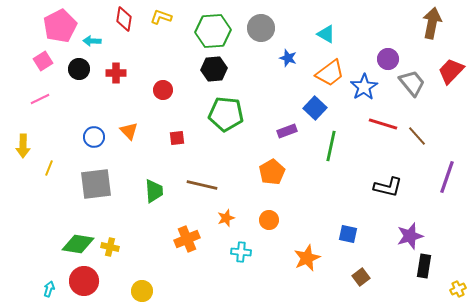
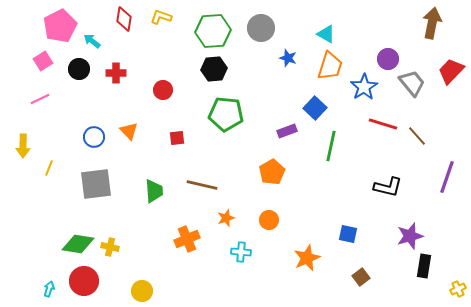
cyan arrow at (92, 41): rotated 36 degrees clockwise
orange trapezoid at (330, 73): moved 7 px up; rotated 36 degrees counterclockwise
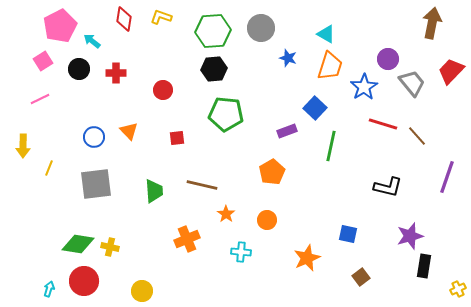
orange star at (226, 218): moved 4 px up; rotated 18 degrees counterclockwise
orange circle at (269, 220): moved 2 px left
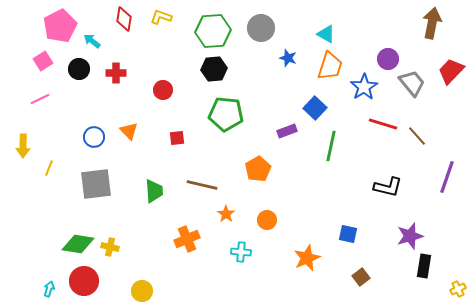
orange pentagon at (272, 172): moved 14 px left, 3 px up
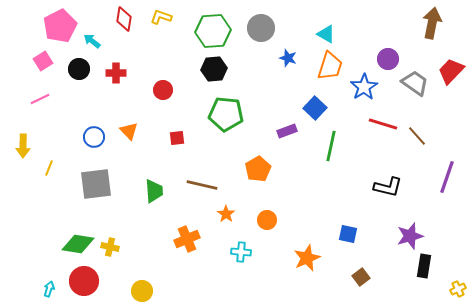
gray trapezoid at (412, 83): moved 3 px right; rotated 16 degrees counterclockwise
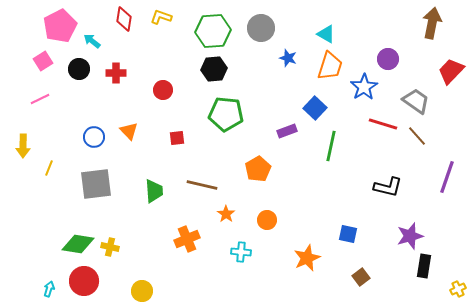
gray trapezoid at (415, 83): moved 1 px right, 18 px down
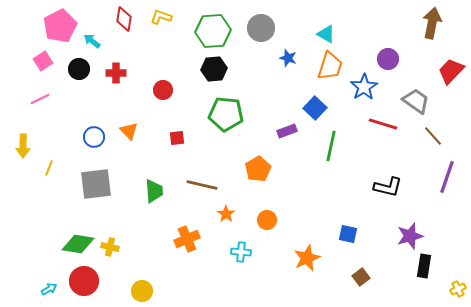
brown line at (417, 136): moved 16 px right
cyan arrow at (49, 289): rotated 42 degrees clockwise
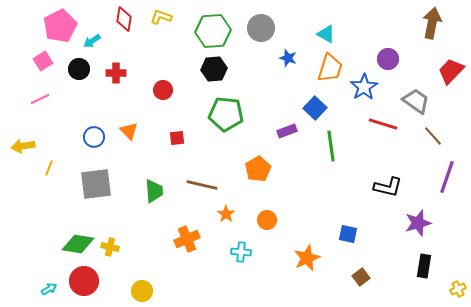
cyan arrow at (92, 41): rotated 72 degrees counterclockwise
orange trapezoid at (330, 66): moved 2 px down
yellow arrow at (23, 146): rotated 80 degrees clockwise
green line at (331, 146): rotated 20 degrees counterclockwise
purple star at (410, 236): moved 8 px right, 13 px up
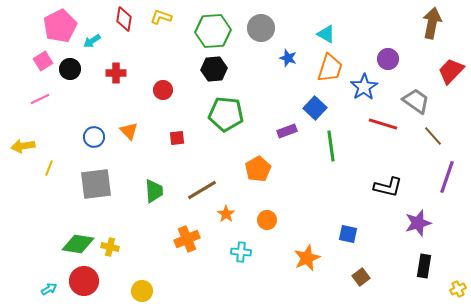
black circle at (79, 69): moved 9 px left
brown line at (202, 185): moved 5 px down; rotated 44 degrees counterclockwise
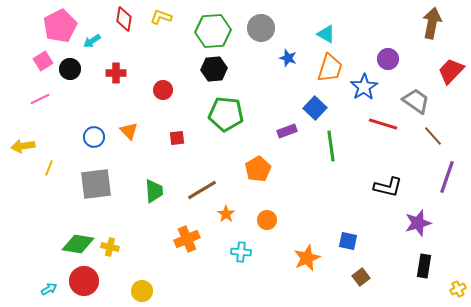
blue square at (348, 234): moved 7 px down
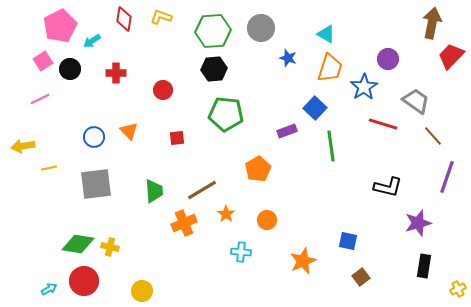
red trapezoid at (451, 71): moved 15 px up
yellow line at (49, 168): rotated 56 degrees clockwise
orange cross at (187, 239): moved 3 px left, 16 px up
orange star at (307, 258): moved 4 px left, 3 px down
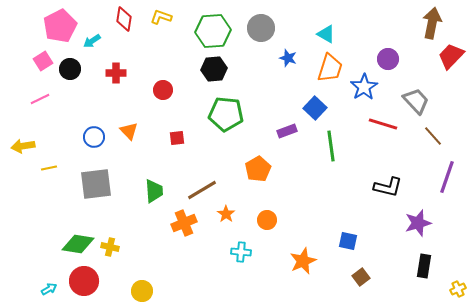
gray trapezoid at (416, 101): rotated 12 degrees clockwise
